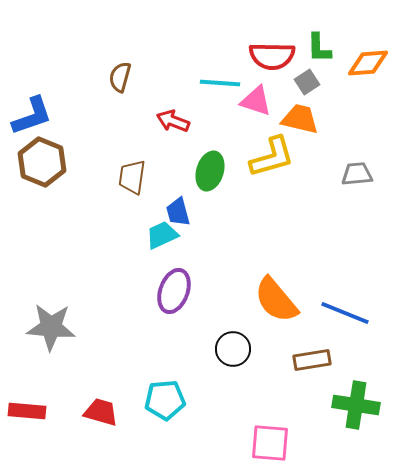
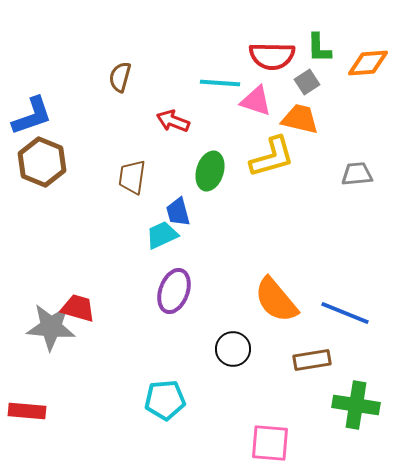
red trapezoid: moved 23 px left, 104 px up
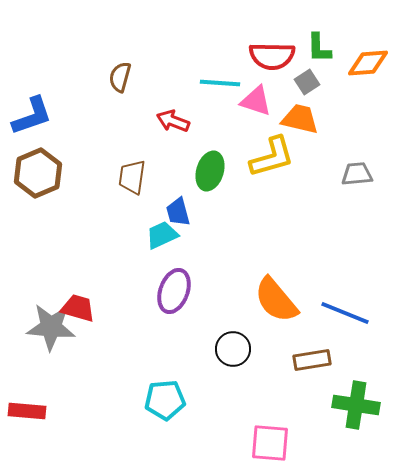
brown hexagon: moved 4 px left, 11 px down; rotated 15 degrees clockwise
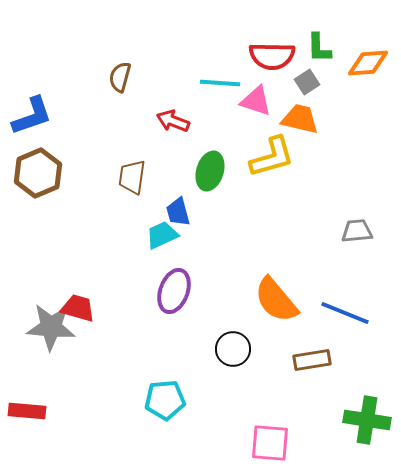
gray trapezoid: moved 57 px down
green cross: moved 11 px right, 15 px down
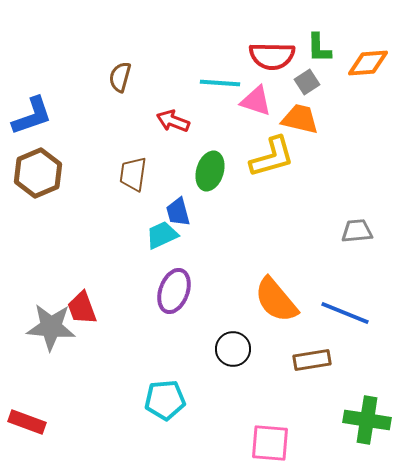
brown trapezoid: moved 1 px right, 3 px up
red trapezoid: moved 4 px right; rotated 126 degrees counterclockwise
red rectangle: moved 11 px down; rotated 15 degrees clockwise
